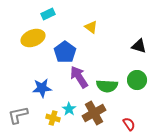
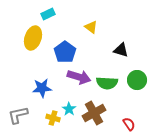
yellow ellipse: rotated 50 degrees counterclockwise
black triangle: moved 18 px left, 4 px down
purple arrow: rotated 140 degrees clockwise
green semicircle: moved 3 px up
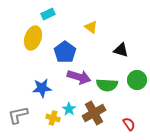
green semicircle: moved 2 px down
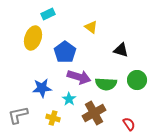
green semicircle: moved 1 px left, 1 px up
cyan star: moved 10 px up
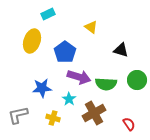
yellow ellipse: moved 1 px left, 3 px down
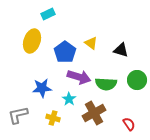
yellow triangle: moved 16 px down
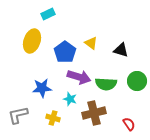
green circle: moved 1 px down
cyan star: moved 1 px right; rotated 16 degrees counterclockwise
brown cross: rotated 15 degrees clockwise
